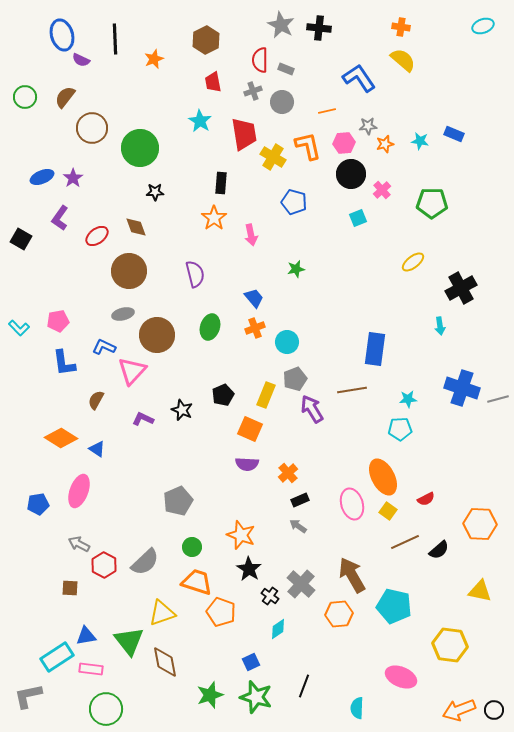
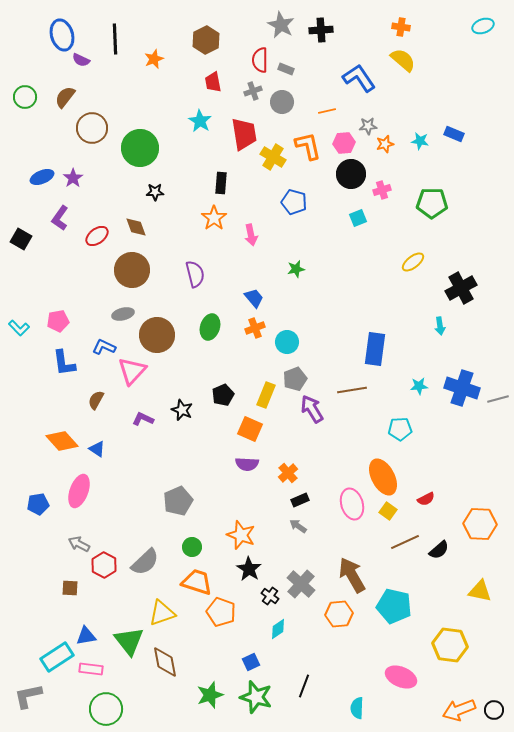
black cross at (319, 28): moved 2 px right, 2 px down; rotated 10 degrees counterclockwise
pink cross at (382, 190): rotated 24 degrees clockwise
brown circle at (129, 271): moved 3 px right, 1 px up
cyan star at (408, 399): moved 11 px right, 13 px up
orange diamond at (61, 438): moved 1 px right, 3 px down; rotated 16 degrees clockwise
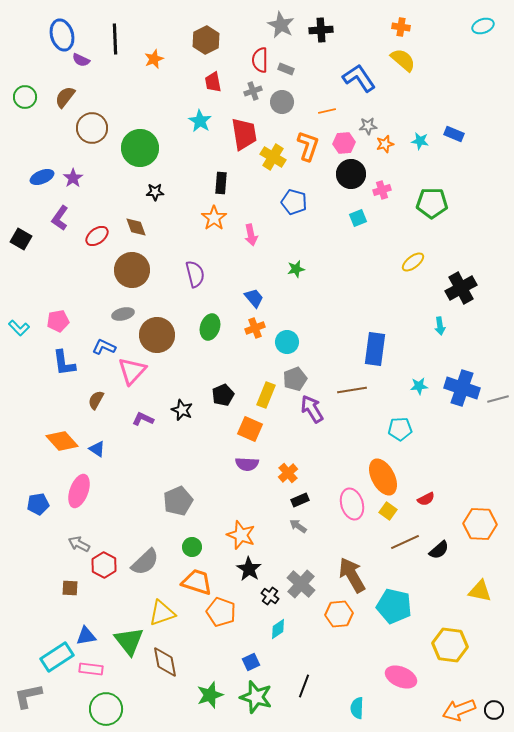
orange L-shape at (308, 146): rotated 32 degrees clockwise
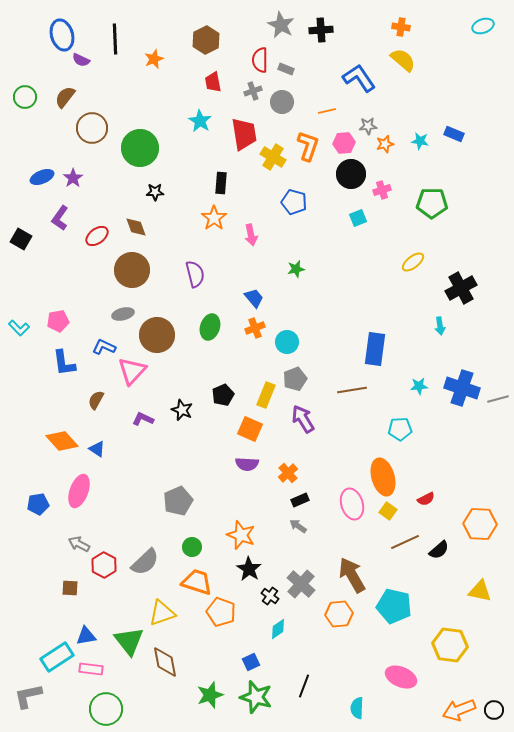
purple arrow at (312, 409): moved 9 px left, 10 px down
orange ellipse at (383, 477): rotated 12 degrees clockwise
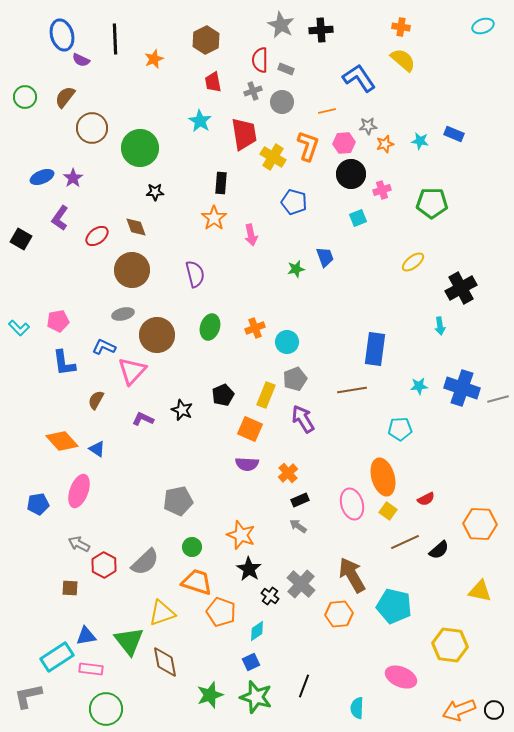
blue trapezoid at (254, 298): moved 71 px right, 41 px up; rotated 20 degrees clockwise
gray pentagon at (178, 501): rotated 12 degrees clockwise
cyan diamond at (278, 629): moved 21 px left, 2 px down
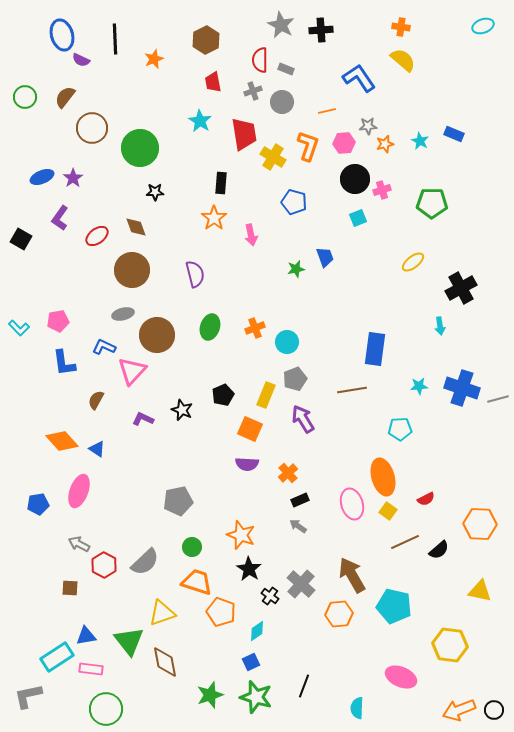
cyan star at (420, 141): rotated 18 degrees clockwise
black circle at (351, 174): moved 4 px right, 5 px down
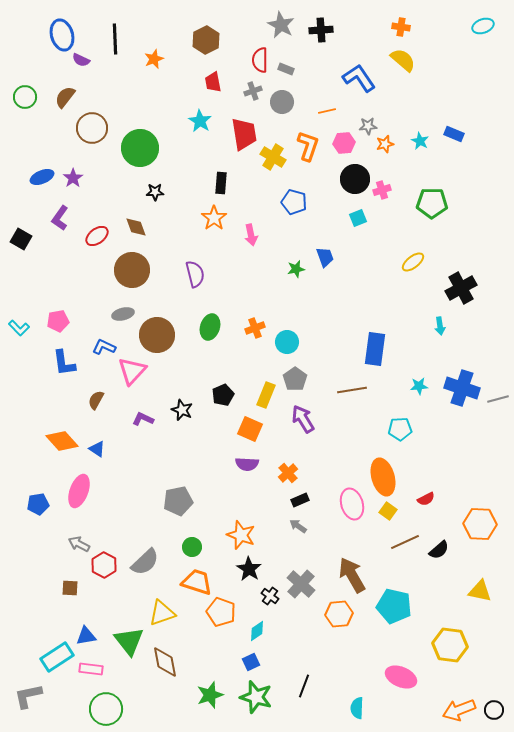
gray pentagon at (295, 379): rotated 15 degrees counterclockwise
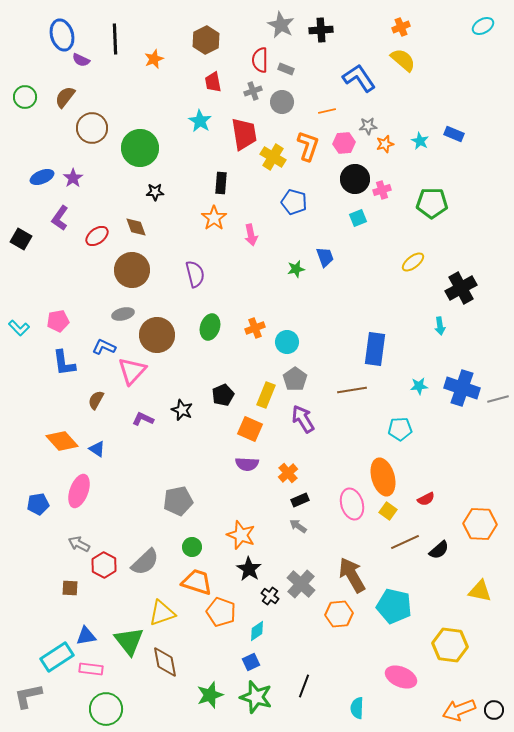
cyan ellipse at (483, 26): rotated 10 degrees counterclockwise
orange cross at (401, 27): rotated 30 degrees counterclockwise
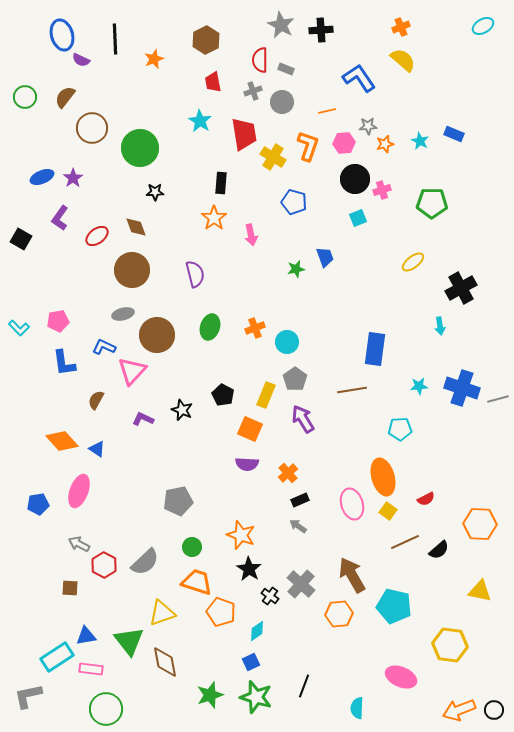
black pentagon at (223, 395): rotated 20 degrees counterclockwise
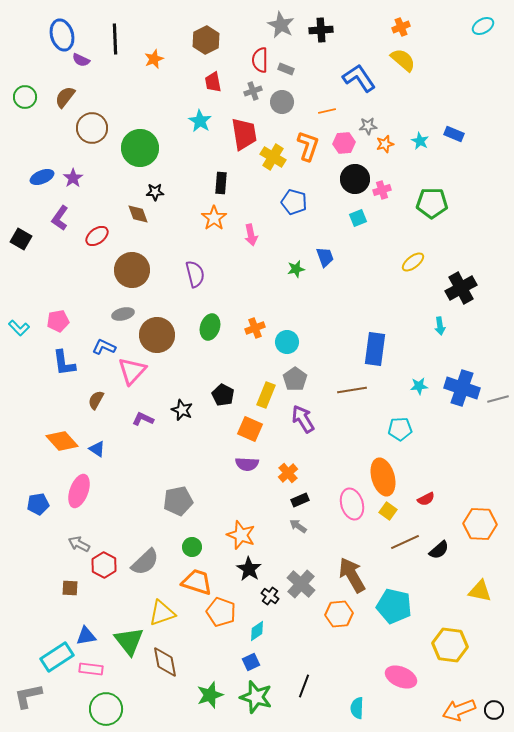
brown diamond at (136, 227): moved 2 px right, 13 px up
